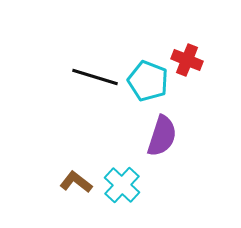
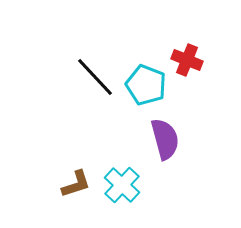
black line: rotated 30 degrees clockwise
cyan pentagon: moved 2 px left, 4 px down
purple semicircle: moved 3 px right, 3 px down; rotated 33 degrees counterclockwise
brown L-shape: moved 2 px down; rotated 124 degrees clockwise
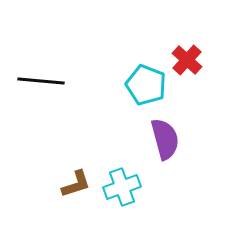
red cross: rotated 20 degrees clockwise
black line: moved 54 px left, 4 px down; rotated 42 degrees counterclockwise
cyan cross: moved 2 px down; rotated 27 degrees clockwise
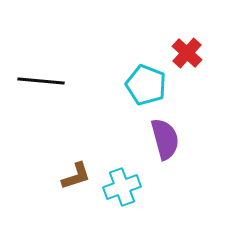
red cross: moved 7 px up
brown L-shape: moved 8 px up
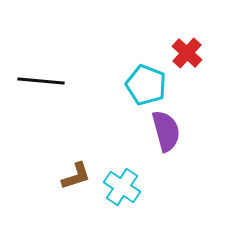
purple semicircle: moved 1 px right, 8 px up
cyan cross: rotated 36 degrees counterclockwise
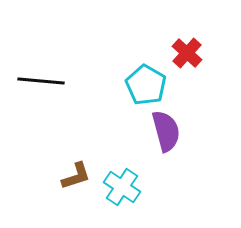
cyan pentagon: rotated 9 degrees clockwise
